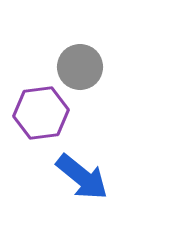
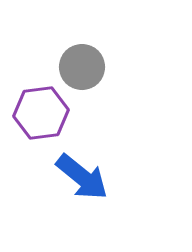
gray circle: moved 2 px right
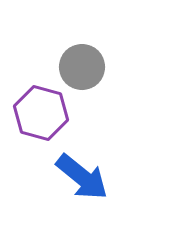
purple hexagon: rotated 22 degrees clockwise
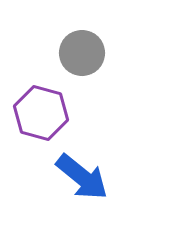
gray circle: moved 14 px up
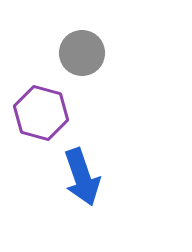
blue arrow: rotated 32 degrees clockwise
